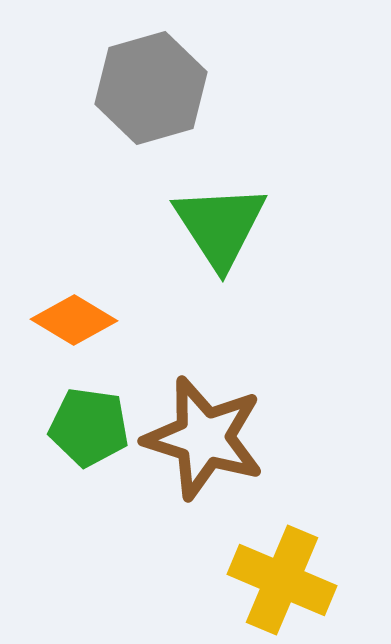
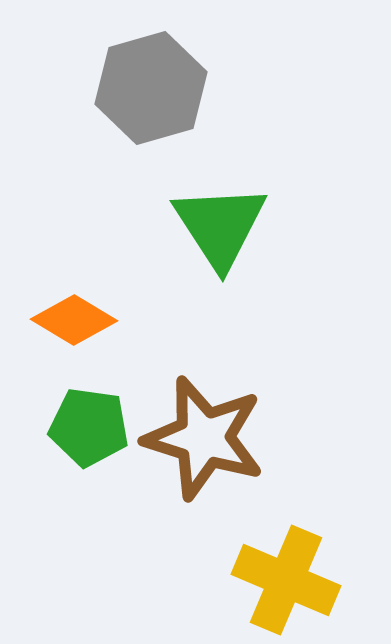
yellow cross: moved 4 px right
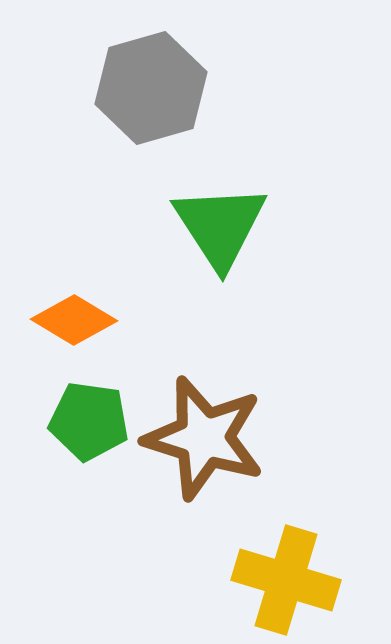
green pentagon: moved 6 px up
yellow cross: rotated 6 degrees counterclockwise
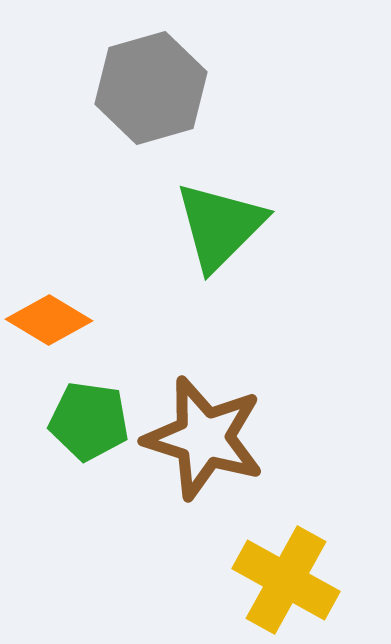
green triangle: rotated 18 degrees clockwise
orange diamond: moved 25 px left
yellow cross: rotated 12 degrees clockwise
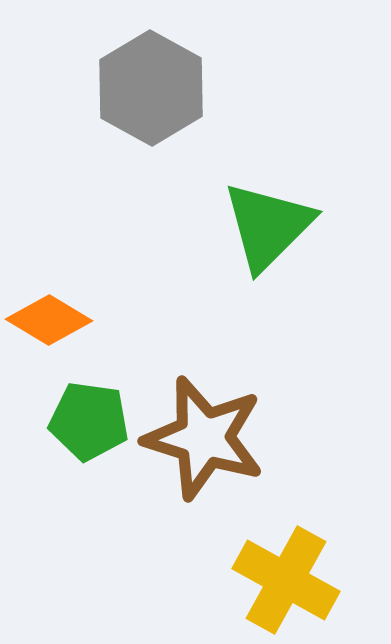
gray hexagon: rotated 15 degrees counterclockwise
green triangle: moved 48 px right
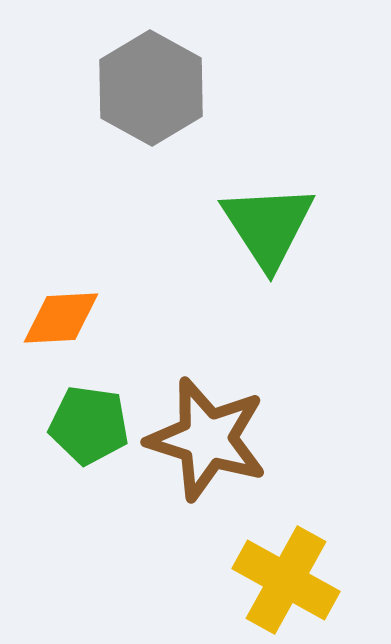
green triangle: rotated 18 degrees counterclockwise
orange diamond: moved 12 px right, 2 px up; rotated 34 degrees counterclockwise
green pentagon: moved 4 px down
brown star: moved 3 px right, 1 px down
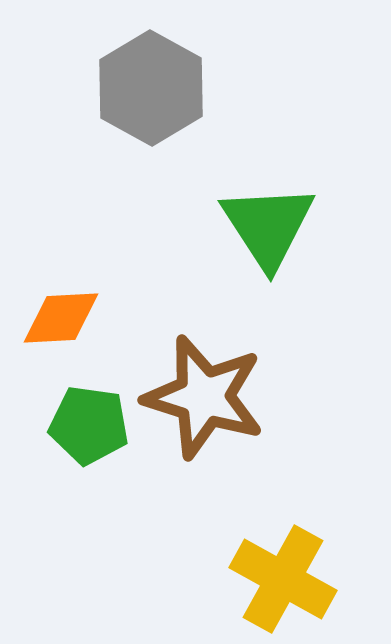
brown star: moved 3 px left, 42 px up
yellow cross: moved 3 px left, 1 px up
